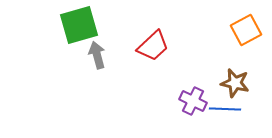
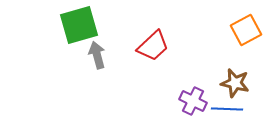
blue line: moved 2 px right
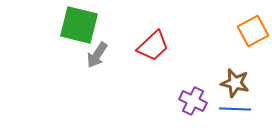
green square: rotated 30 degrees clockwise
orange square: moved 7 px right, 1 px down
gray arrow: rotated 132 degrees counterclockwise
blue line: moved 8 px right
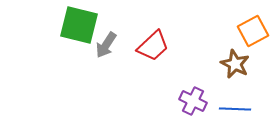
gray arrow: moved 9 px right, 10 px up
brown star: moved 19 px up; rotated 12 degrees clockwise
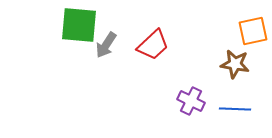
green square: rotated 9 degrees counterclockwise
orange square: rotated 16 degrees clockwise
red trapezoid: moved 1 px up
brown star: rotated 16 degrees counterclockwise
purple cross: moved 2 px left
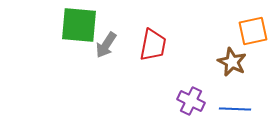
red trapezoid: rotated 36 degrees counterclockwise
brown star: moved 3 px left, 2 px up; rotated 16 degrees clockwise
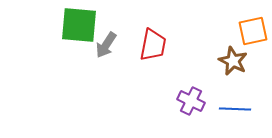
brown star: moved 1 px right, 1 px up
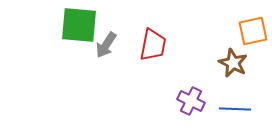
brown star: moved 2 px down
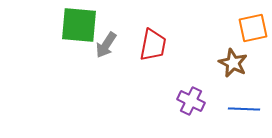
orange square: moved 3 px up
blue line: moved 9 px right
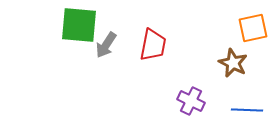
blue line: moved 3 px right, 1 px down
